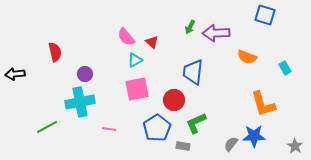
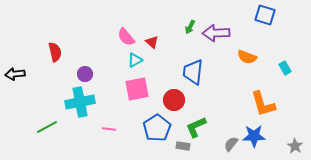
green L-shape: moved 4 px down
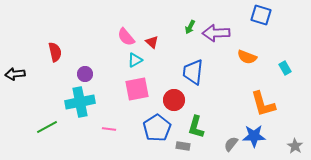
blue square: moved 4 px left
green L-shape: rotated 50 degrees counterclockwise
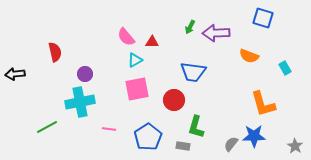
blue square: moved 2 px right, 3 px down
red triangle: rotated 40 degrees counterclockwise
orange semicircle: moved 2 px right, 1 px up
blue trapezoid: rotated 88 degrees counterclockwise
blue pentagon: moved 9 px left, 9 px down
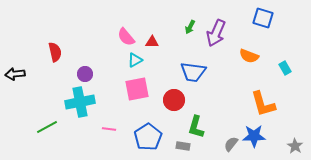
purple arrow: rotated 64 degrees counterclockwise
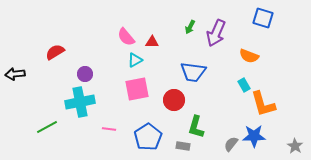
red semicircle: rotated 108 degrees counterclockwise
cyan rectangle: moved 41 px left, 17 px down
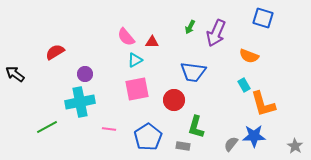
black arrow: rotated 42 degrees clockwise
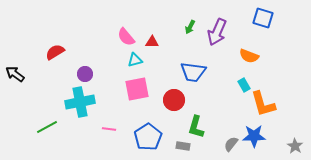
purple arrow: moved 1 px right, 1 px up
cyan triangle: rotated 14 degrees clockwise
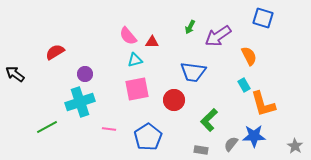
purple arrow: moved 1 px right, 4 px down; rotated 32 degrees clockwise
pink semicircle: moved 2 px right, 1 px up
orange semicircle: rotated 138 degrees counterclockwise
cyan cross: rotated 8 degrees counterclockwise
green L-shape: moved 13 px right, 7 px up; rotated 30 degrees clockwise
gray rectangle: moved 18 px right, 4 px down
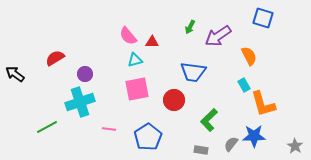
red semicircle: moved 6 px down
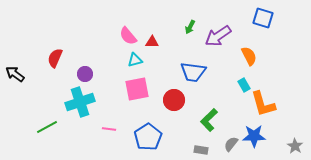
red semicircle: rotated 36 degrees counterclockwise
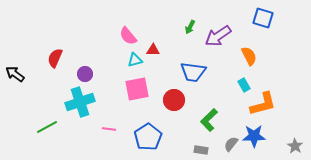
red triangle: moved 1 px right, 8 px down
orange L-shape: rotated 88 degrees counterclockwise
